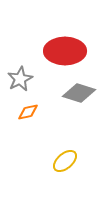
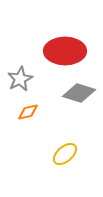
yellow ellipse: moved 7 px up
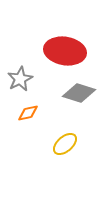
red ellipse: rotated 9 degrees clockwise
orange diamond: moved 1 px down
yellow ellipse: moved 10 px up
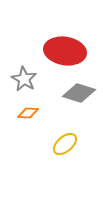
gray star: moved 4 px right; rotated 15 degrees counterclockwise
orange diamond: rotated 15 degrees clockwise
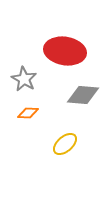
gray diamond: moved 4 px right, 2 px down; rotated 12 degrees counterclockwise
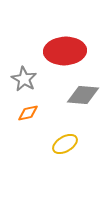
red ellipse: rotated 12 degrees counterclockwise
orange diamond: rotated 15 degrees counterclockwise
yellow ellipse: rotated 10 degrees clockwise
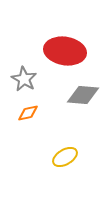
red ellipse: rotated 12 degrees clockwise
yellow ellipse: moved 13 px down
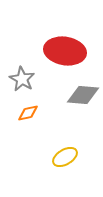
gray star: moved 2 px left
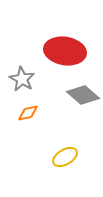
gray diamond: rotated 36 degrees clockwise
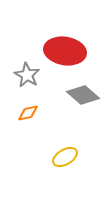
gray star: moved 5 px right, 4 px up
